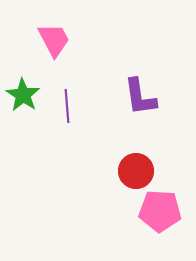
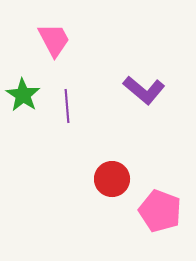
purple L-shape: moved 4 px right, 7 px up; rotated 42 degrees counterclockwise
red circle: moved 24 px left, 8 px down
pink pentagon: rotated 18 degrees clockwise
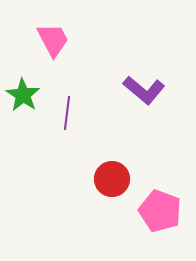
pink trapezoid: moved 1 px left
purple line: moved 7 px down; rotated 12 degrees clockwise
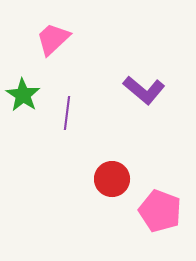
pink trapezoid: moved 1 px up; rotated 105 degrees counterclockwise
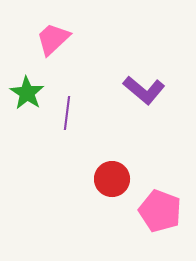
green star: moved 4 px right, 2 px up
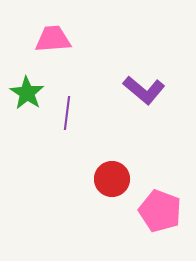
pink trapezoid: rotated 39 degrees clockwise
